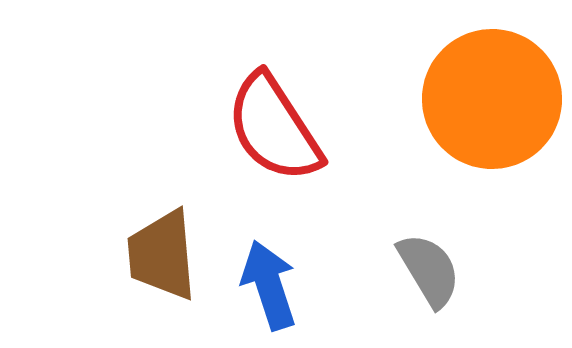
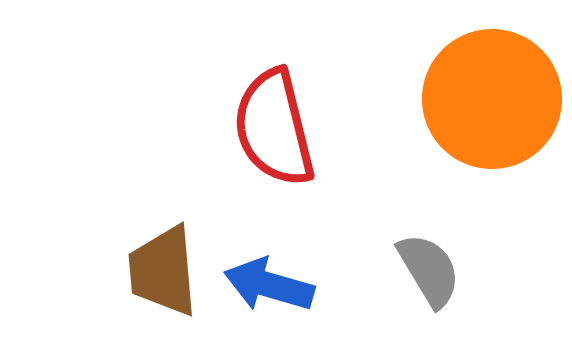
red semicircle: rotated 19 degrees clockwise
brown trapezoid: moved 1 px right, 16 px down
blue arrow: rotated 56 degrees counterclockwise
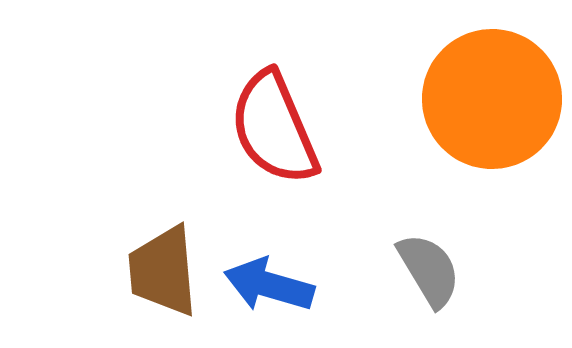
red semicircle: rotated 9 degrees counterclockwise
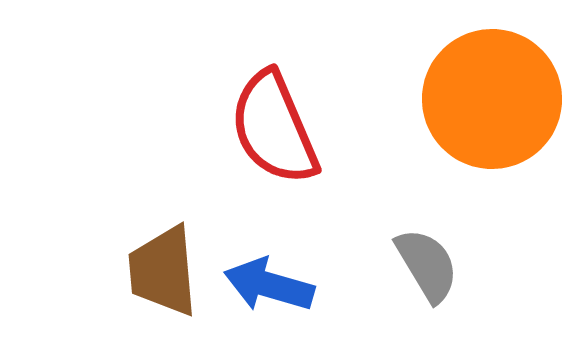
gray semicircle: moved 2 px left, 5 px up
